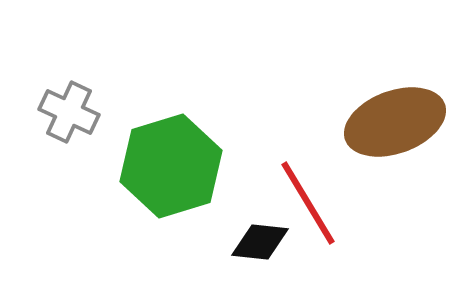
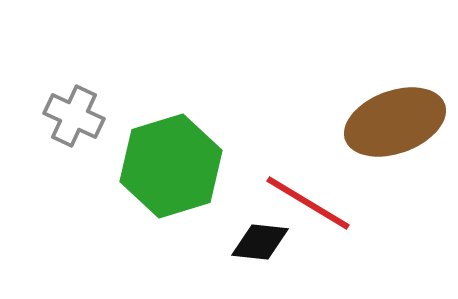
gray cross: moved 5 px right, 4 px down
red line: rotated 28 degrees counterclockwise
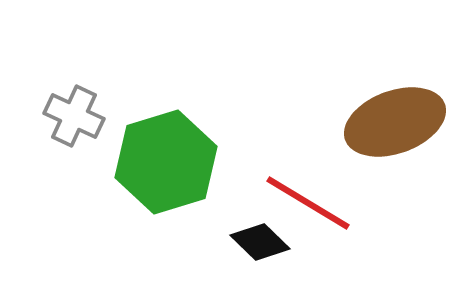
green hexagon: moved 5 px left, 4 px up
black diamond: rotated 38 degrees clockwise
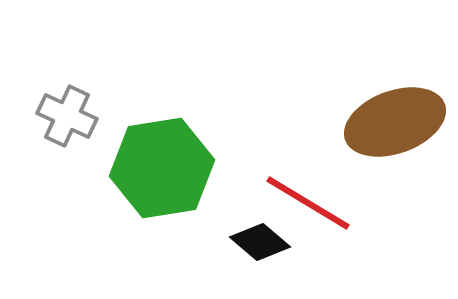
gray cross: moved 7 px left
green hexagon: moved 4 px left, 6 px down; rotated 8 degrees clockwise
black diamond: rotated 4 degrees counterclockwise
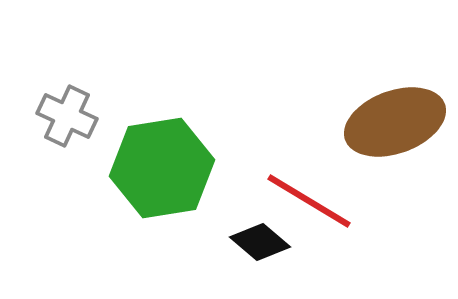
red line: moved 1 px right, 2 px up
